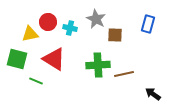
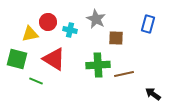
cyan cross: moved 2 px down
brown square: moved 1 px right, 3 px down
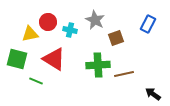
gray star: moved 1 px left, 1 px down
blue rectangle: rotated 12 degrees clockwise
brown square: rotated 21 degrees counterclockwise
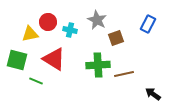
gray star: moved 2 px right
green square: moved 1 px down
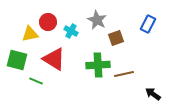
cyan cross: moved 1 px right, 1 px down; rotated 16 degrees clockwise
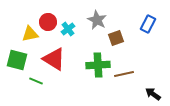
cyan cross: moved 3 px left, 2 px up; rotated 24 degrees clockwise
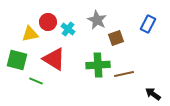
cyan cross: rotated 16 degrees counterclockwise
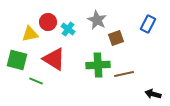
black arrow: rotated 21 degrees counterclockwise
